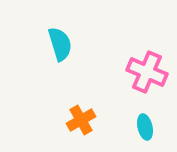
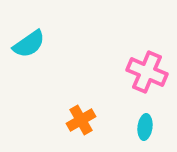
cyan semicircle: moved 31 px left; rotated 72 degrees clockwise
cyan ellipse: rotated 20 degrees clockwise
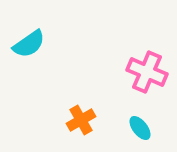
cyan ellipse: moved 5 px left, 1 px down; rotated 45 degrees counterclockwise
